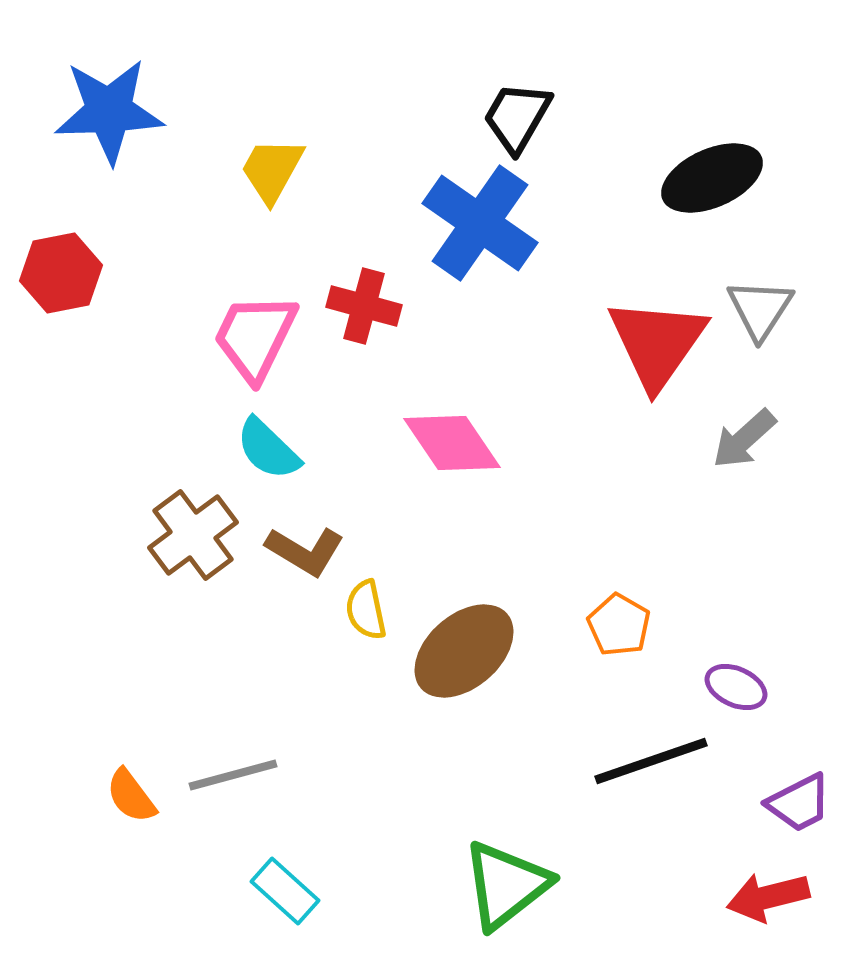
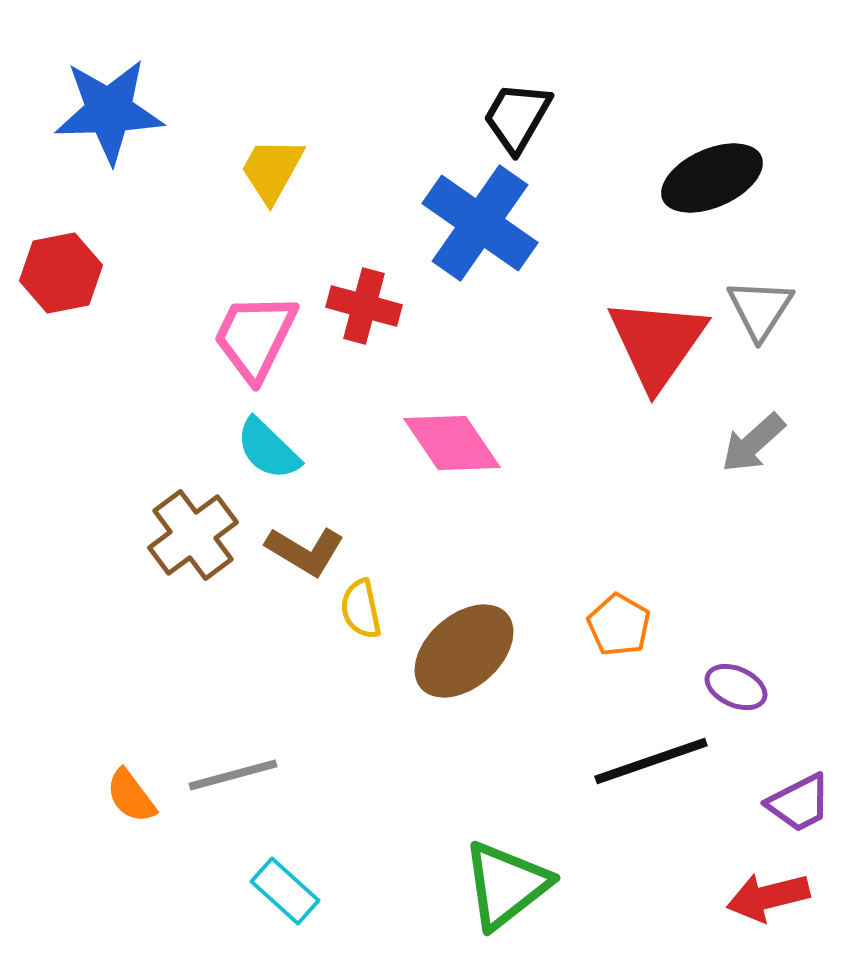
gray arrow: moved 9 px right, 4 px down
yellow semicircle: moved 5 px left, 1 px up
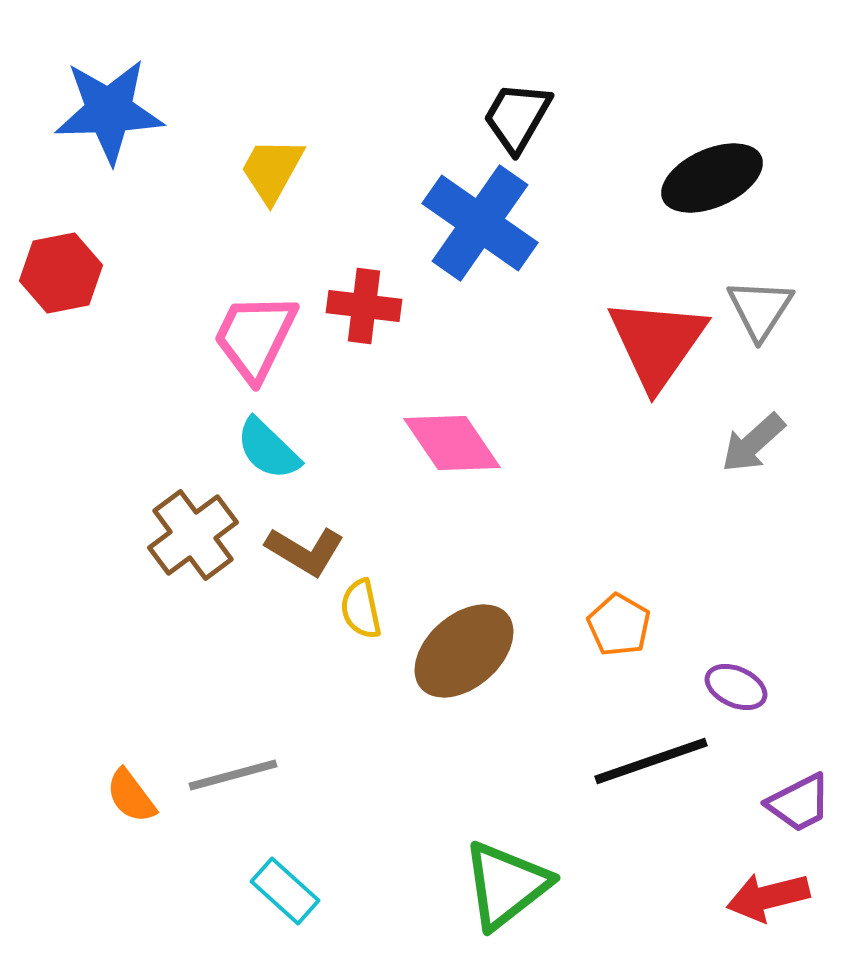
red cross: rotated 8 degrees counterclockwise
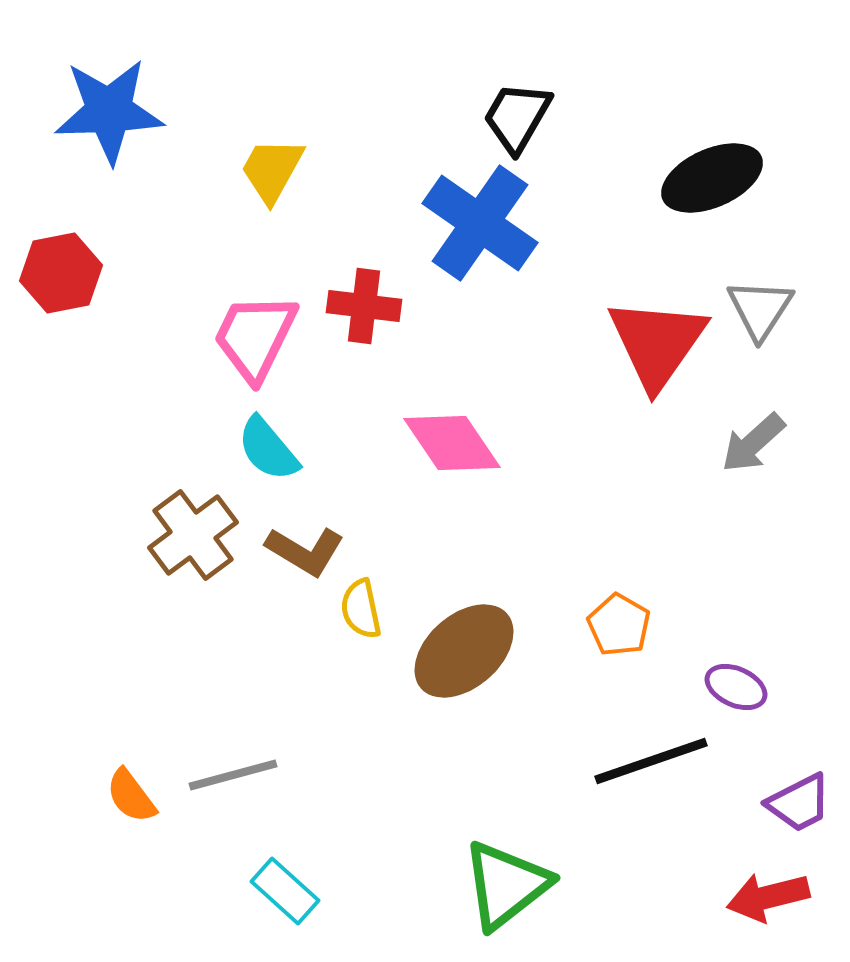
cyan semicircle: rotated 6 degrees clockwise
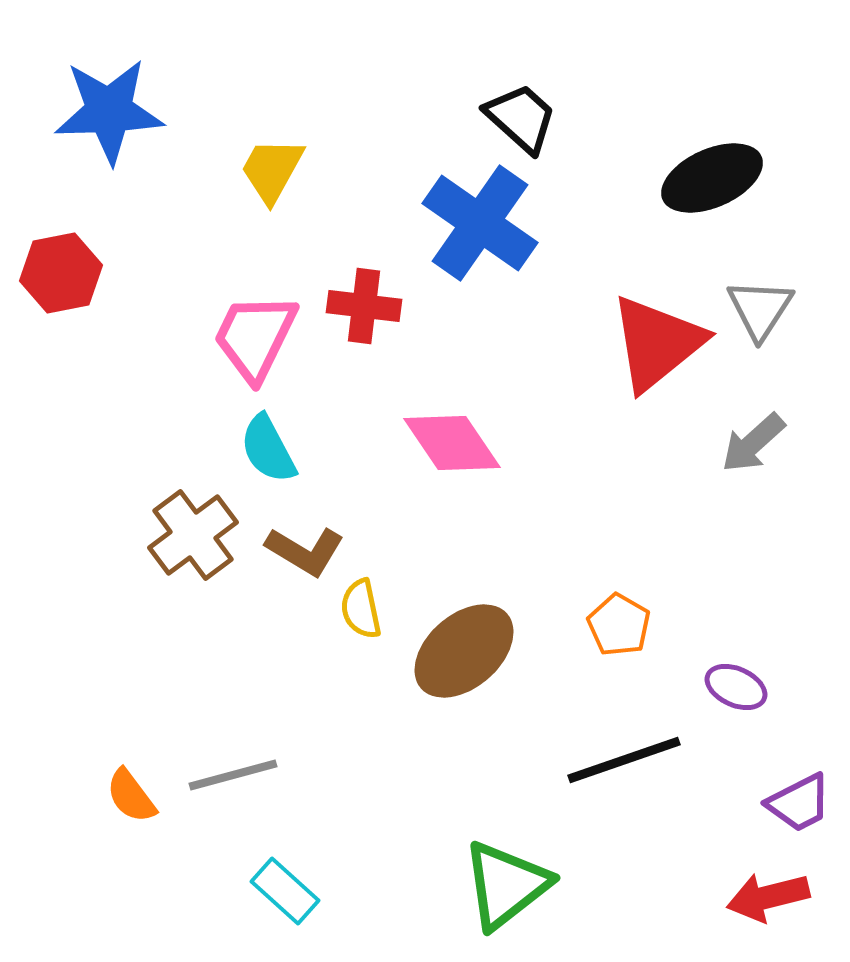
black trapezoid: moved 4 px right, 1 px down; rotated 102 degrees clockwise
red triangle: rotated 16 degrees clockwise
cyan semicircle: rotated 12 degrees clockwise
black line: moved 27 px left, 1 px up
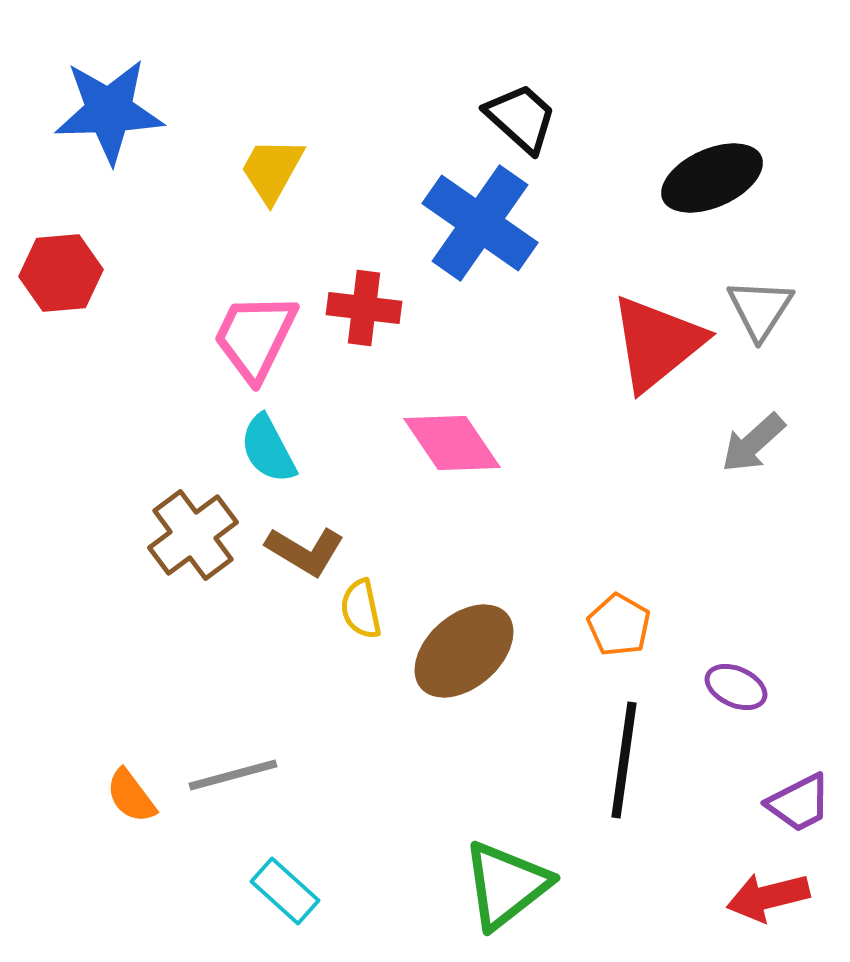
red hexagon: rotated 6 degrees clockwise
red cross: moved 2 px down
black line: rotated 63 degrees counterclockwise
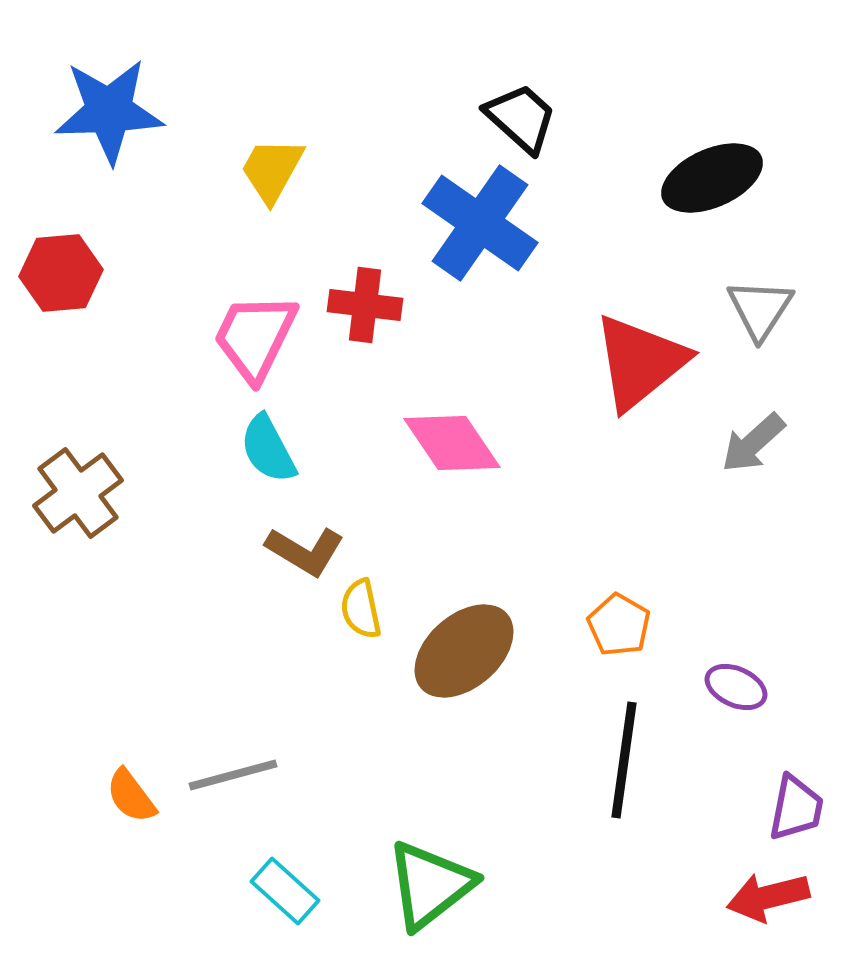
red cross: moved 1 px right, 3 px up
red triangle: moved 17 px left, 19 px down
brown cross: moved 115 px left, 42 px up
purple trapezoid: moved 3 px left, 5 px down; rotated 52 degrees counterclockwise
green triangle: moved 76 px left
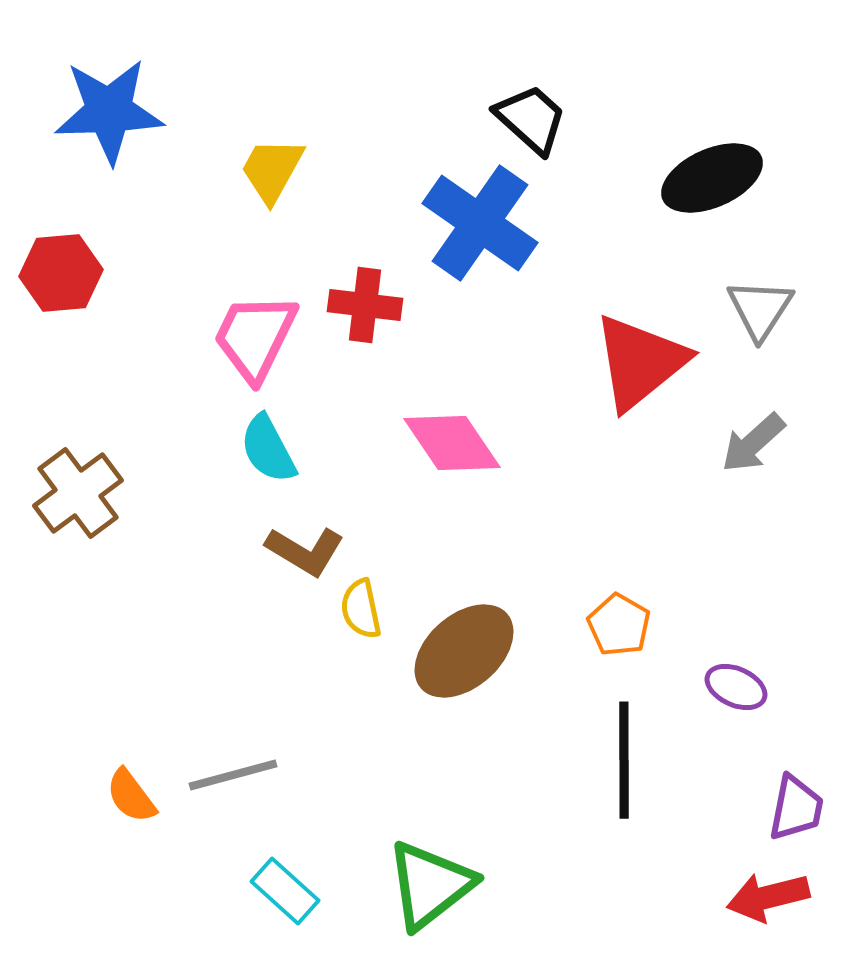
black trapezoid: moved 10 px right, 1 px down
black line: rotated 8 degrees counterclockwise
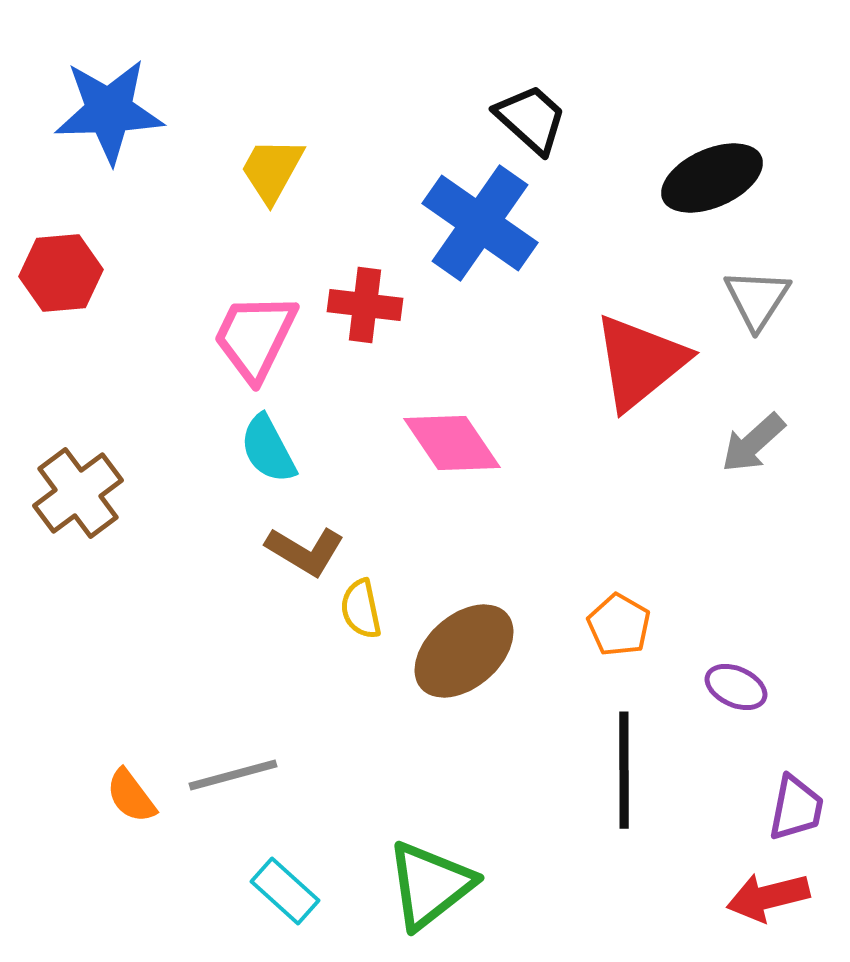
gray triangle: moved 3 px left, 10 px up
black line: moved 10 px down
